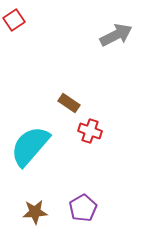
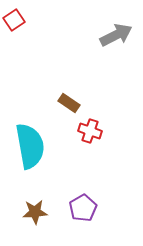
cyan semicircle: rotated 129 degrees clockwise
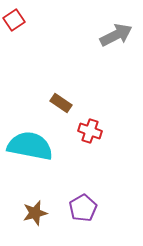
brown rectangle: moved 8 px left
cyan semicircle: rotated 69 degrees counterclockwise
brown star: moved 1 px down; rotated 10 degrees counterclockwise
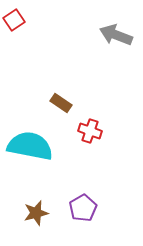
gray arrow: rotated 132 degrees counterclockwise
brown star: moved 1 px right
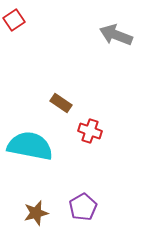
purple pentagon: moved 1 px up
